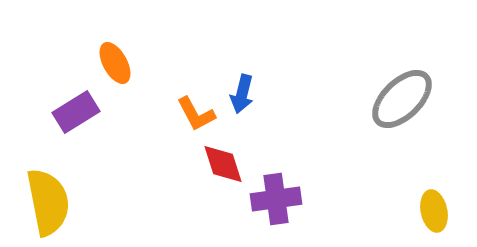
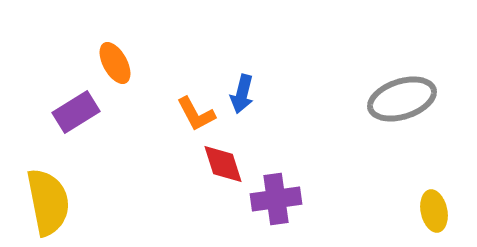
gray ellipse: rotated 26 degrees clockwise
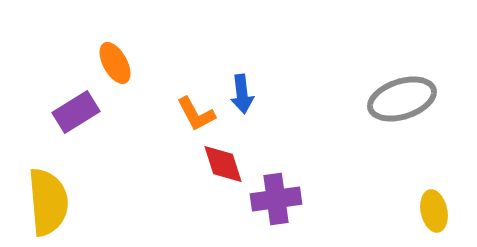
blue arrow: rotated 21 degrees counterclockwise
yellow semicircle: rotated 6 degrees clockwise
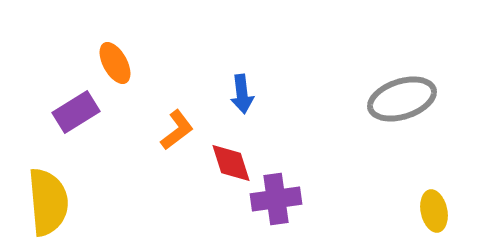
orange L-shape: moved 19 px left, 16 px down; rotated 99 degrees counterclockwise
red diamond: moved 8 px right, 1 px up
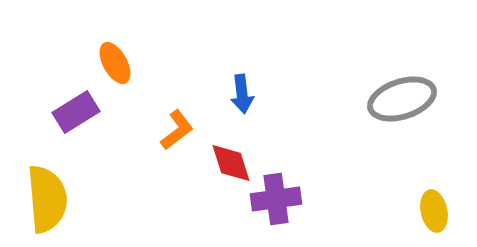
yellow semicircle: moved 1 px left, 3 px up
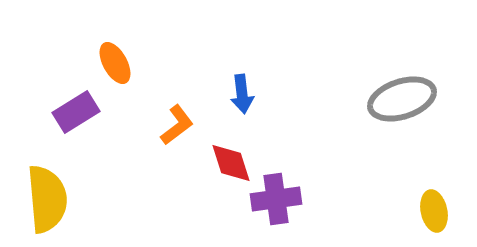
orange L-shape: moved 5 px up
